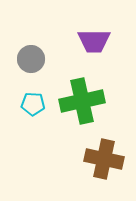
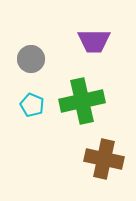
cyan pentagon: moved 1 px left, 1 px down; rotated 20 degrees clockwise
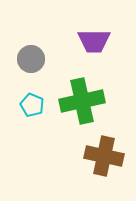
brown cross: moved 3 px up
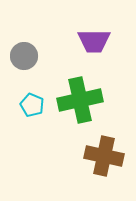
gray circle: moved 7 px left, 3 px up
green cross: moved 2 px left, 1 px up
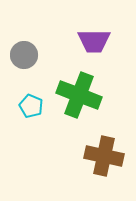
gray circle: moved 1 px up
green cross: moved 1 px left, 5 px up; rotated 33 degrees clockwise
cyan pentagon: moved 1 px left, 1 px down
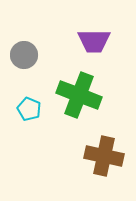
cyan pentagon: moved 2 px left, 3 px down
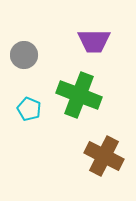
brown cross: rotated 15 degrees clockwise
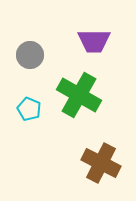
gray circle: moved 6 px right
green cross: rotated 9 degrees clockwise
brown cross: moved 3 px left, 7 px down
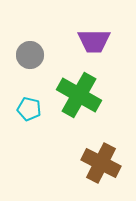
cyan pentagon: rotated 10 degrees counterclockwise
